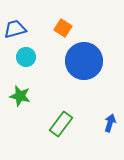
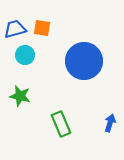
orange square: moved 21 px left; rotated 24 degrees counterclockwise
cyan circle: moved 1 px left, 2 px up
green rectangle: rotated 60 degrees counterclockwise
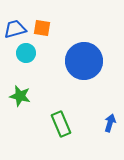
cyan circle: moved 1 px right, 2 px up
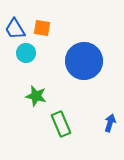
blue trapezoid: rotated 105 degrees counterclockwise
green star: moved 16 px right
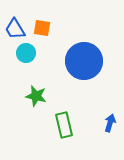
green rectangle: moved 3 px right, 1 px down; rotated 10 degrees clockwise
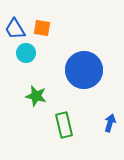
blue circle: moved 9 px down
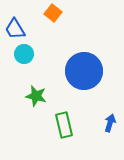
orange square: moved 11 px right, 15 px up; rotated 30 degrees clockwise
cyan circle: moved 2 px left, 1 px down
blue circle: moved 1 px down
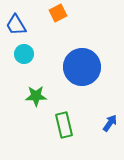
orange square: moved 5 px right; rotated 24 degrees clockwise
blue trapezoid: moved 1 px right, 4 px up
blue circle: moved 2 px left, 4 px up
green star: rotated 15 degrees counterclockwise
blue arrow: rotated 18 degrees clockwise
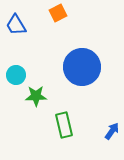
cyan circle: moved 8 px left, 21 px down
blue arrow: moved 2 px right, 8 px down
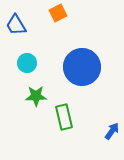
cyan circle: moved 11 px right, 12 px up
green rectangle: moved 8 px up
